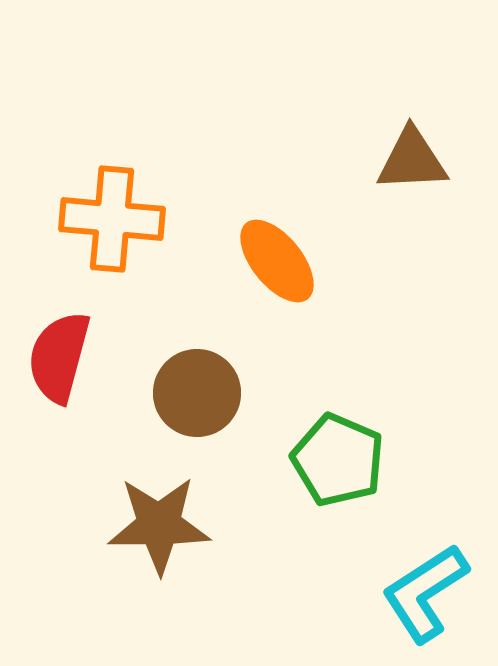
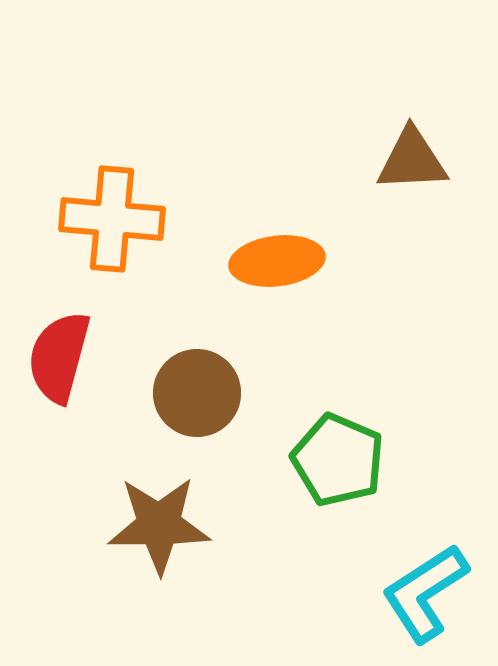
orange ellipse: rotated 58 degrees counterclockwise
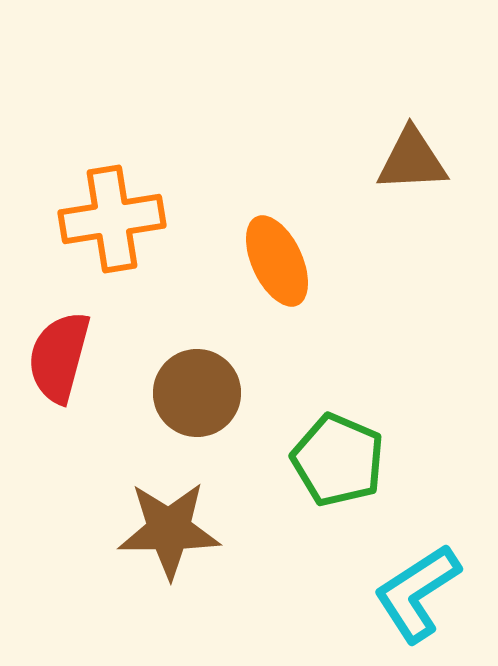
orange cross: rotated 14 degrees counterclockwise
orange ellipse: rotated 72 degrees clockwise
brown star: moved 10 px right, 5 px down
cyan L-shape: moved 8 px left
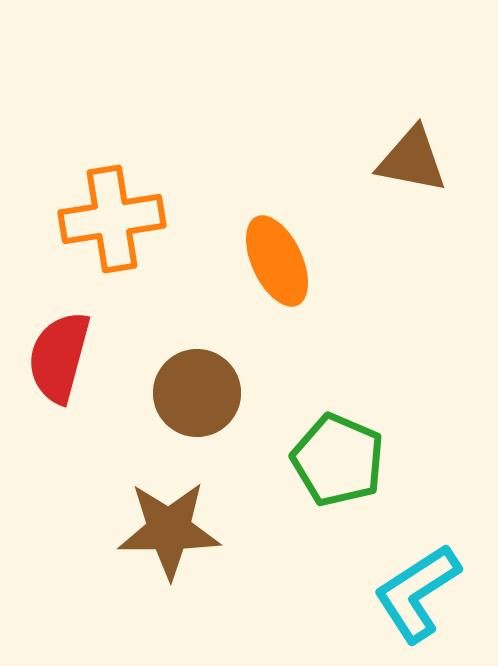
brown triangle: rotated 14 degrees clockwise
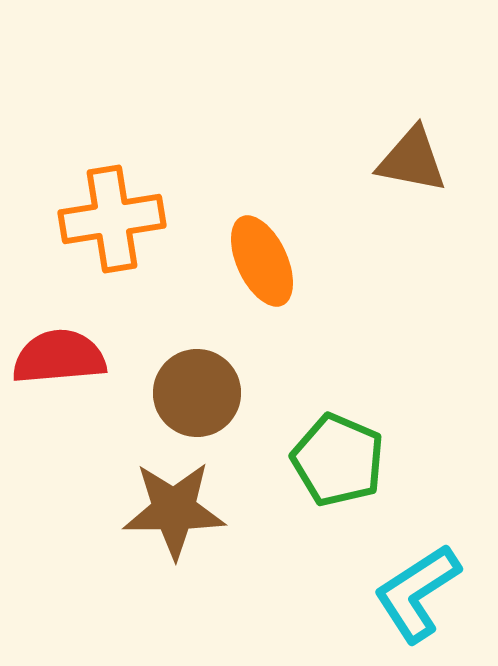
orange ellipse: moved 15 px left
red semicircle: rotated 70 degrees clockwise
brown star: moved 5 px right, 20 px up
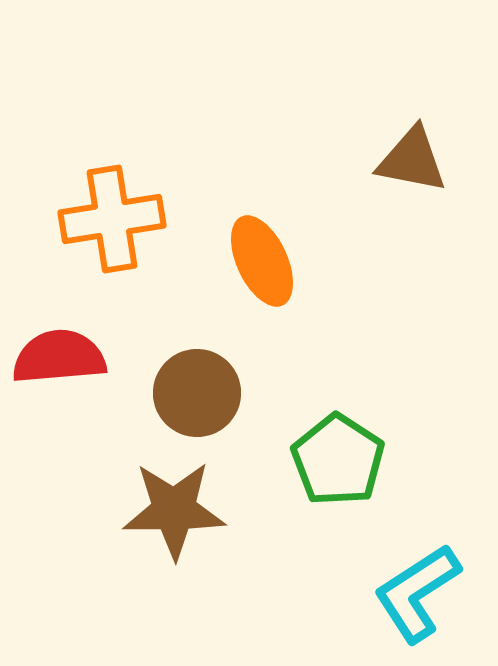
green pentagon: rotated 10 degrees clockwise
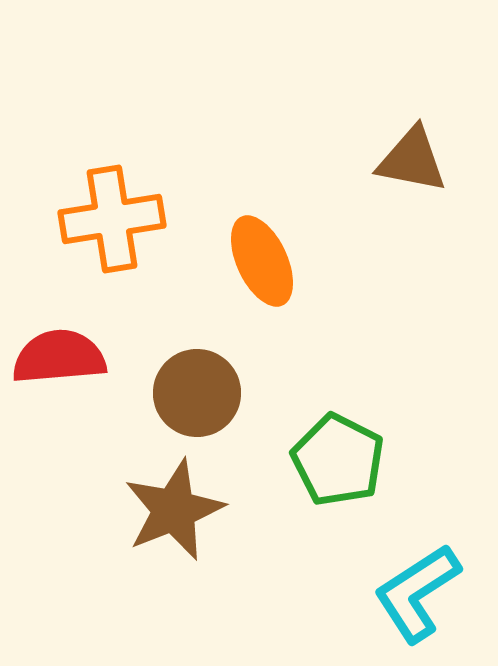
green pentagon: rotated 6 degrees counterclockwise
brown star: rotated 22 degrees counterclockwise
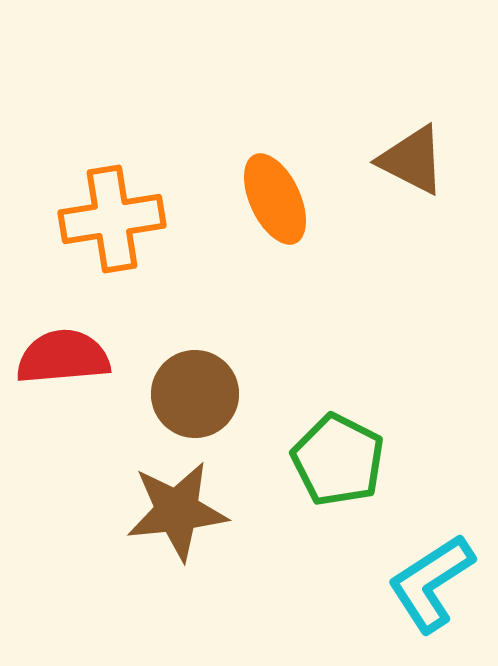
brown triangle: rotated 16 degrees clockwise
orange ellipse: moved 13 px right, 62 px up
red semicircle: moved 4 px right
brown circle: moved 2 px left, 1 px down
brown star: moved 3 px right, 1 px down; rotated 16 degrees clockwise
cyan L-shape: moved 14 px right, 10 px up
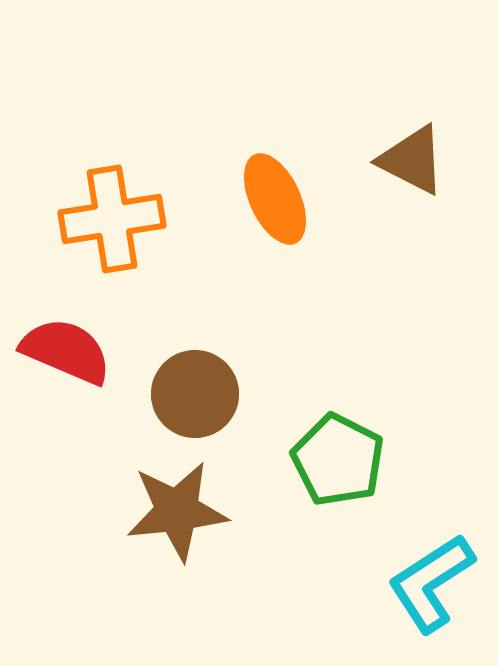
red semicircle: moved 3 px right, 6 px up; rotated 28 degrees clockwise
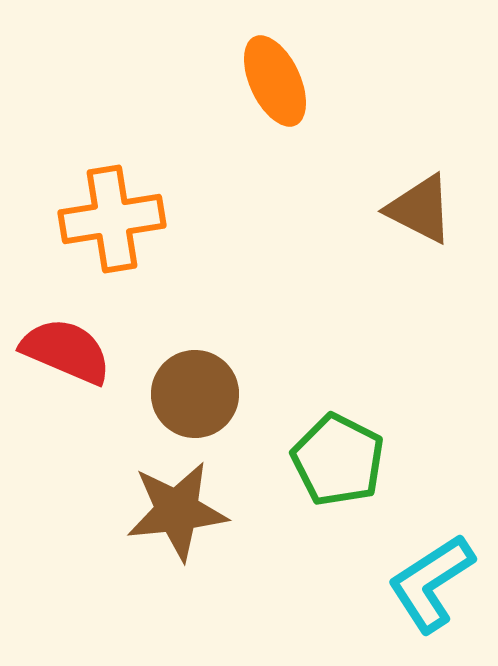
brown triangle: moved 8 px right, 49 px down
orange ellipse: moved 118 px up
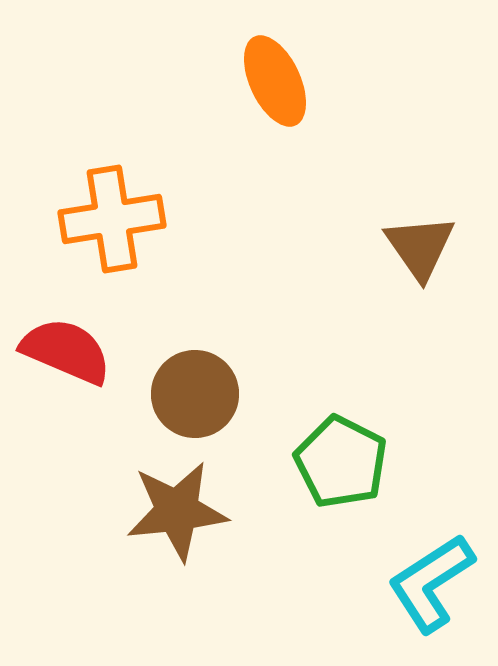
brown triangle: moved 38 px down; rotated 28 degrees clockwise
green pentagon: moved 3 px right, 2 px down
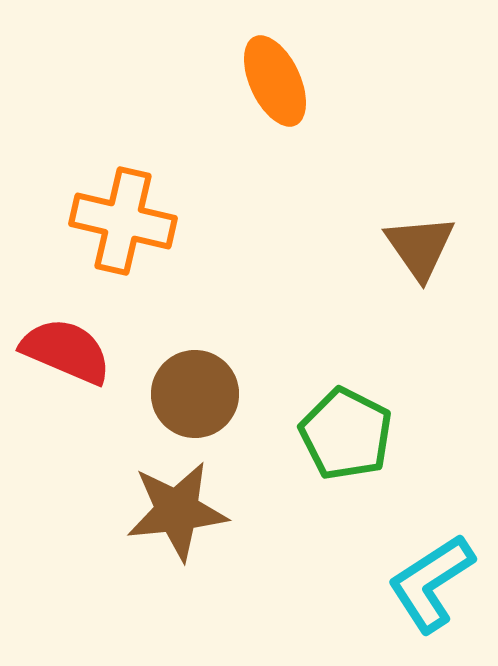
orange cross: moved 11 px right, 2 px down; rotated 22 degrees clockwise
green pentagon: moved 5 px right, 28 px up
